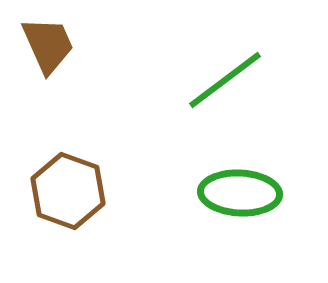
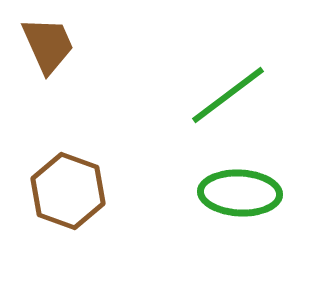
green line: moved 3 px right, 15 px down
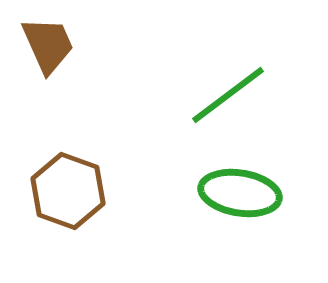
green ellipse: rotated 6 degrees clockwise
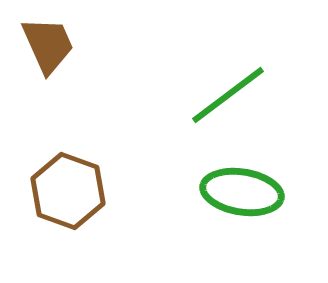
green ellipse: moved 2 px right, 1 px up
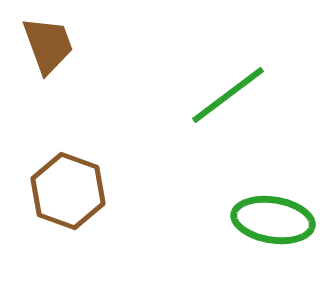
brown trapezoid: rotated 4 degrees clockwise
green ellipse: moved 31 px right, 28 px down
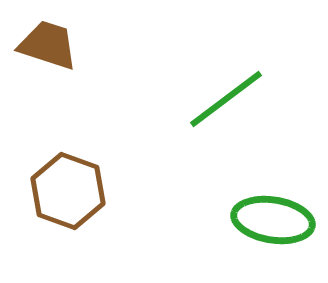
brown trapezoid: rotated 52 degrees counterclockwise
green line: moved 2 px left, 4 px down
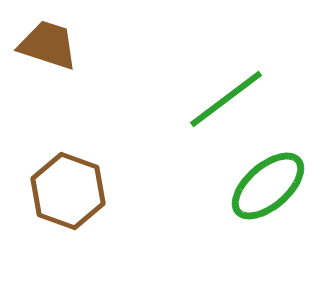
green ellipse: moved 5 px left, 34 px up; rotated 50 degrees counterclockwise
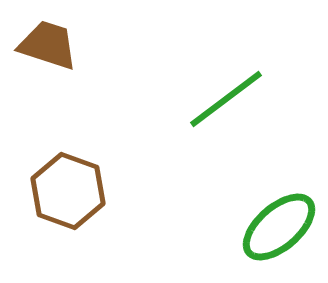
green ellipse: moved 11 px right, 41 px down
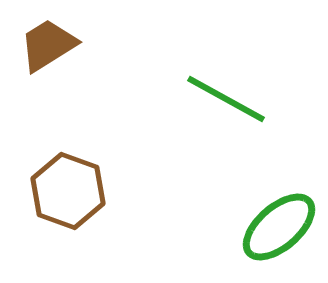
brown trapezoid: rotated 50 degrees counterclockwise
green line: rotated 66 degrees clockwise
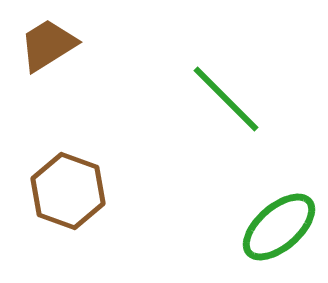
green line: rotated 16 degrees clockwise
